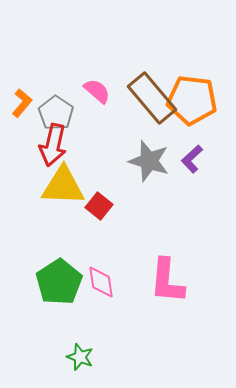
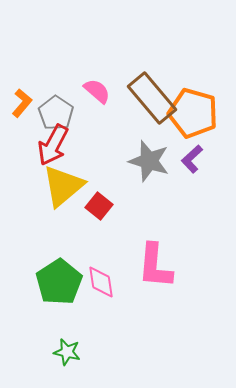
orange pentagon: moved 1 px right, 13 px down; rotated 9 degrees clockwise
red arrow: rotated 15 degrees clockwise
yellow triangle: rotated 42 degrees counterclockwise
pink L-shape: moved 12 px left, 15 px up
green star: moved 13 px left, 5 px up; rotated 8 degrees counterclockwise
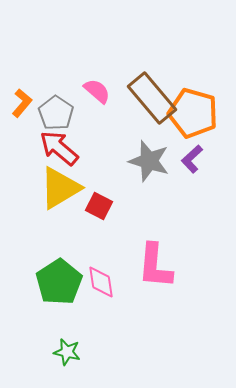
red arrow: moved 6 px right, 3 px down; rotated 102 degrees clockwise
yellow triangle: moved 3 px left, 2 px down; rotated 9 degrees clockwise
red square: rotated 12 degrees counterclockwise
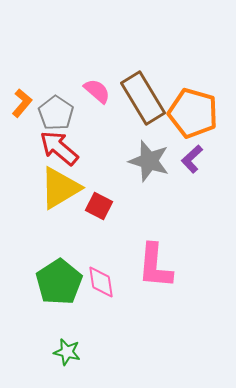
brown rectangle: moved 9 px left; rotated 9 degrees clockwise
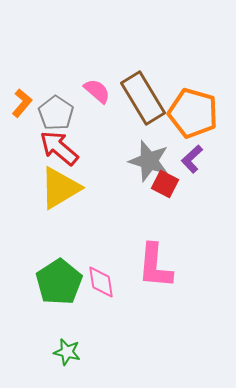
red square: moved 66 px right, 22 px up
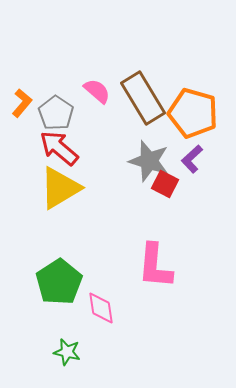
pink diamond: moved 26 px down
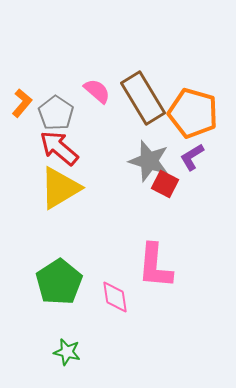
purple L-shape: moved 2 px up; rotated 12 degrees clockwise
pink diamond: moved 14 px right, 11 px up
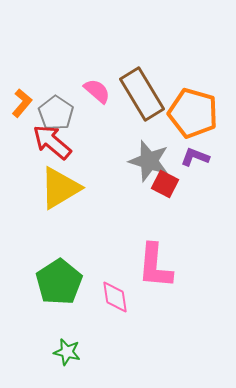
brown rectangle: moved 1 px left, 4 px up
red arrow: moved 7 px left, 6 px up
purple L-shape: moved 3 px right; rotated 52 degrees clockwise
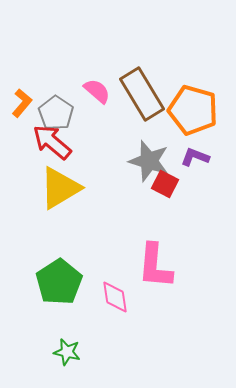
orange pentagon: moved 3 px up
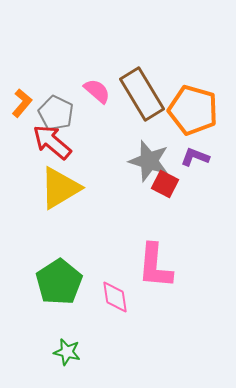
gray pentagon: rotated 8 degrees counterclockwise
